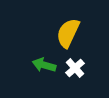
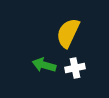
white cross: rotated 30 degrees clockwise
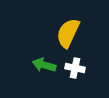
white cross: rotated 24 degrees clockwise
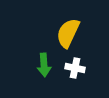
green arrow: rotated 110 degrees counterclockwise
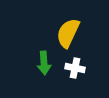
green arrow: moved 2 px up
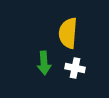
yellow semicircle: rotated 20 degrees counterclockwise
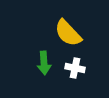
yellow semicircle: rotated 48 degrees counterclockwise
